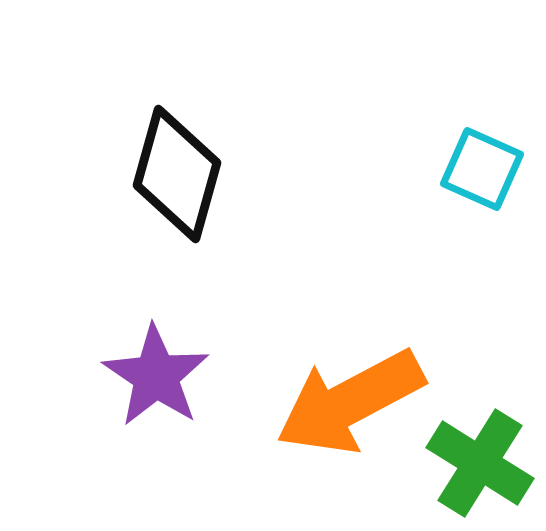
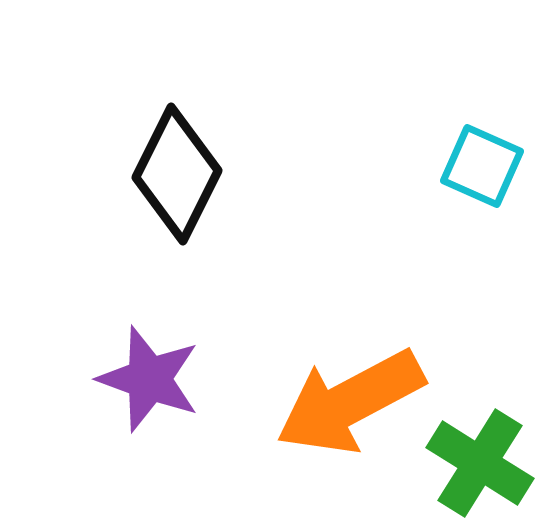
cyan square: moved 3 px up
black diamond: rotated 11 degrees clockwise
purple star: moved 7 px left, 3 px down; rotated 14 degrees counterclockwise
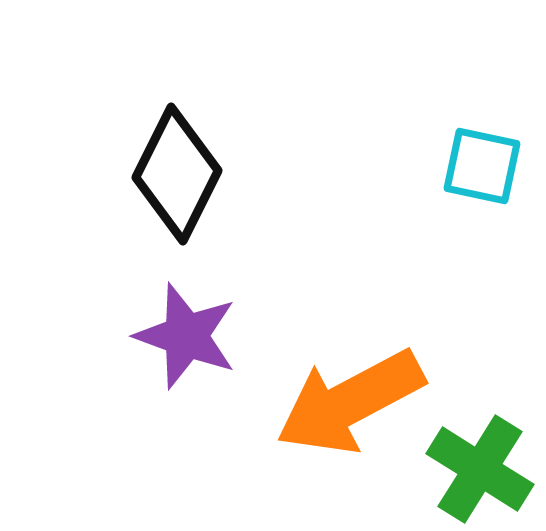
cyan square: rotated 12 degrees counterclockwise
purple star: moved 37 px right, 43 px up
green cross: moved 6 px down
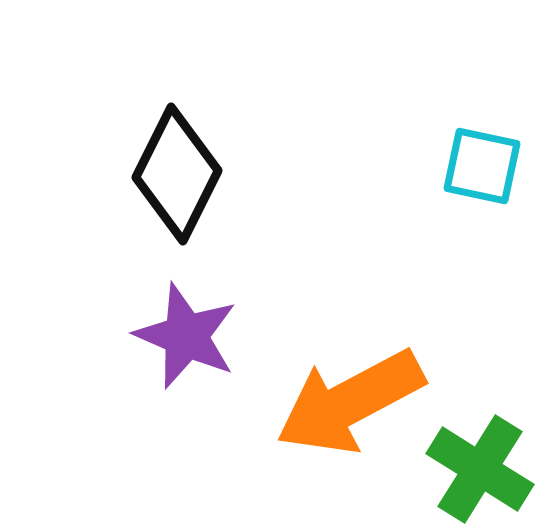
purple star: rotated 3 degrees clockwise
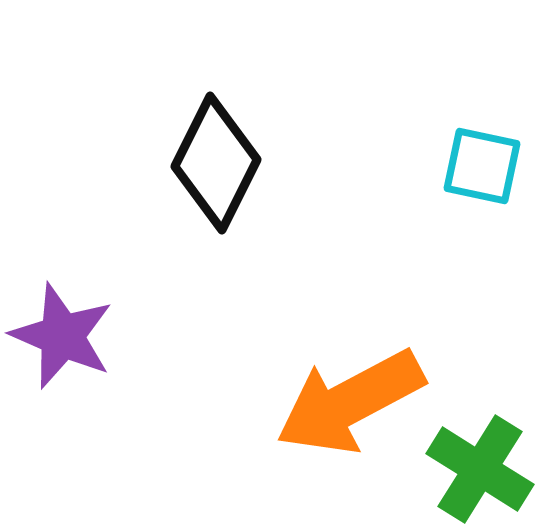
black diamond: moved 39 px right, 11 px up
purple star: moved 124 px left
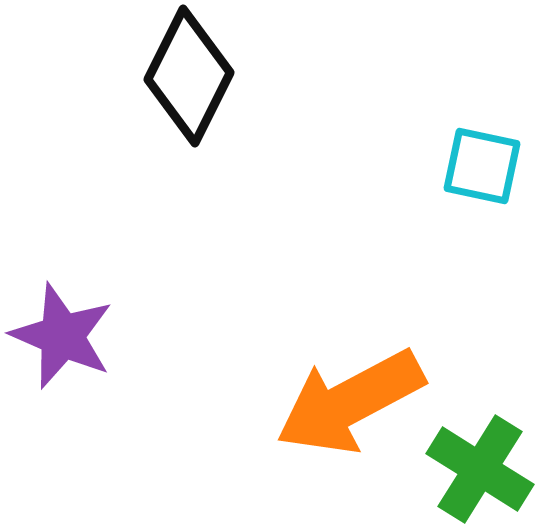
black diamond: moved 27 px left, 87 px up
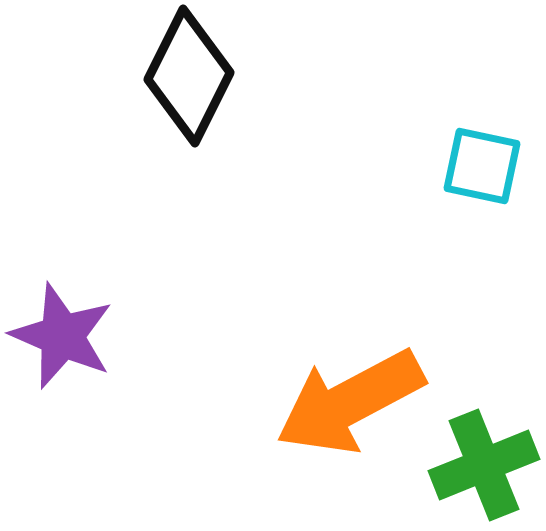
green cross: moved 4 px right, 4 px up; rotated 36 degrees clockwise
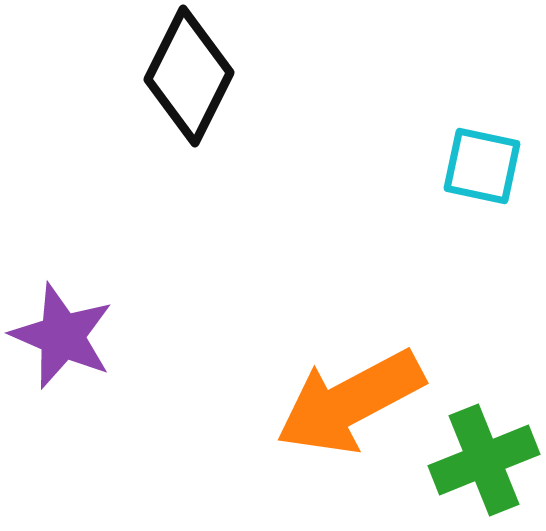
green cross: moved 5 px up
